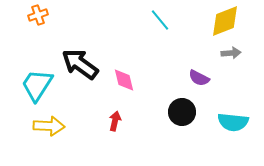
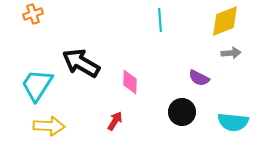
orange cross: moved 5 px left, 1 px up
cyan line: rotated 35 degrees clockwise
black arrow: moved 1 px right, 1 px up; rotated 6 degrees counterclockwise
pink diamond: moved 6 px right, 2 px down; rotated 15 degrees clockwise
red arrow: rotated 18 degrees clockwise
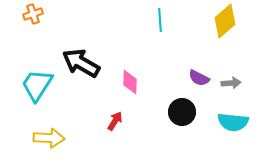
yellow diamond: rotated 20 degrees counterclockwise
gray arrow: moved 30 px down
yellow arrow: moved 12 px down
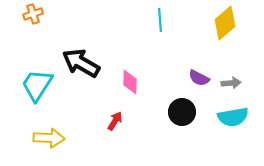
yellow diamond: moved 2 px down
cyan semicircle: moved 5 px up; rotated 16 degrees counterclockwise
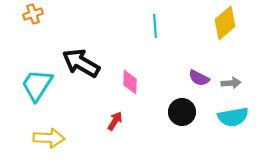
cyan line: moved 5 px left, 6 px down
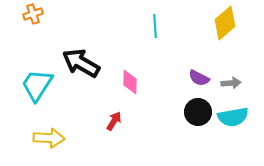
black circle: moved 16 px right
red arrow: moved 1 px left
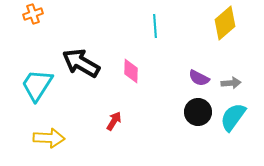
pink diamond: moved 1 px right, 11 px up
cyan semicircle: rotated 136 degrees clockwise
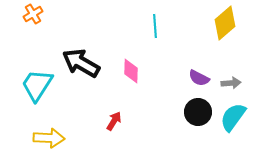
orange cross: rotated 12 degrees counterclockwise
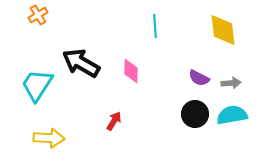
orange cross: moved 5 px right, 1 px down
yellow diamond: moved 2 px left, 7 px down; rotated 56 degrees counterclockwise
black circle: moved 3 px left, 2 px down
cyan semicircle: moved 1 px left, 2 px up; rotated 44 degrees clockwise
